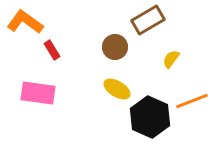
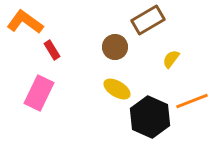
pink rectangle: moved 1 px right; rotated 72 degrees counterclockwise
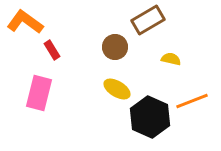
yellow semicircle: rotated 66 degrees clockwise
pink rectangle: rotated 12 degrees counterclockwise
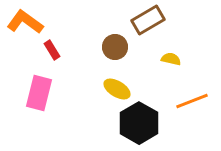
black hexagon: moved 11 px left, 6 px down; rotated 6 degrees clockwise
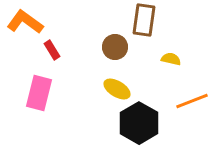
brown rectangle: moved 4 px left; rotated 52 degrees counterclockwise
